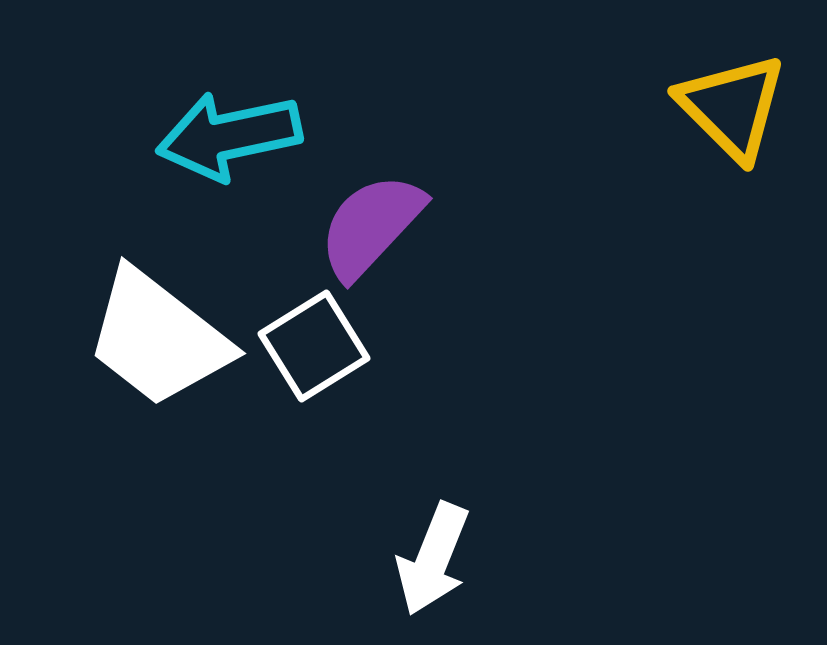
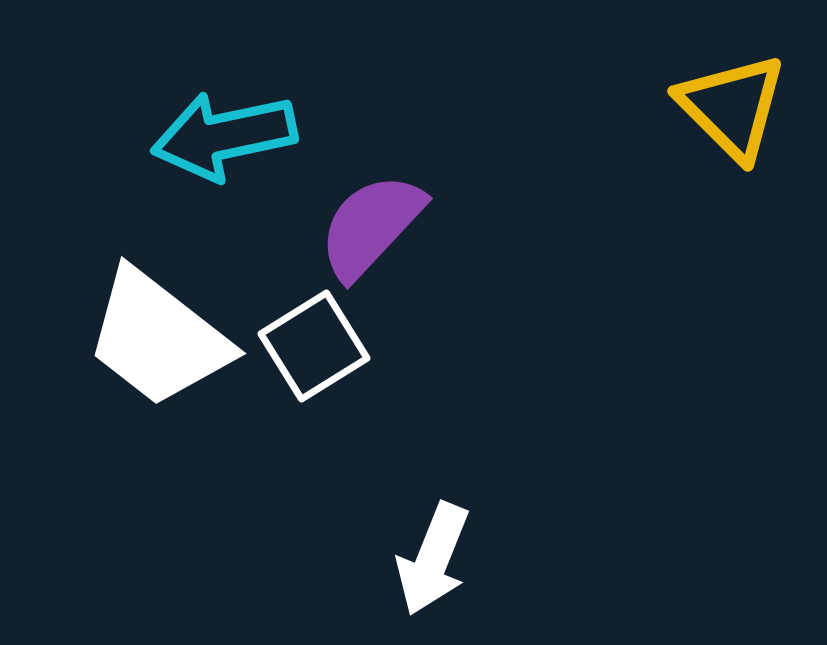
cyan arrow: moved 5 px left
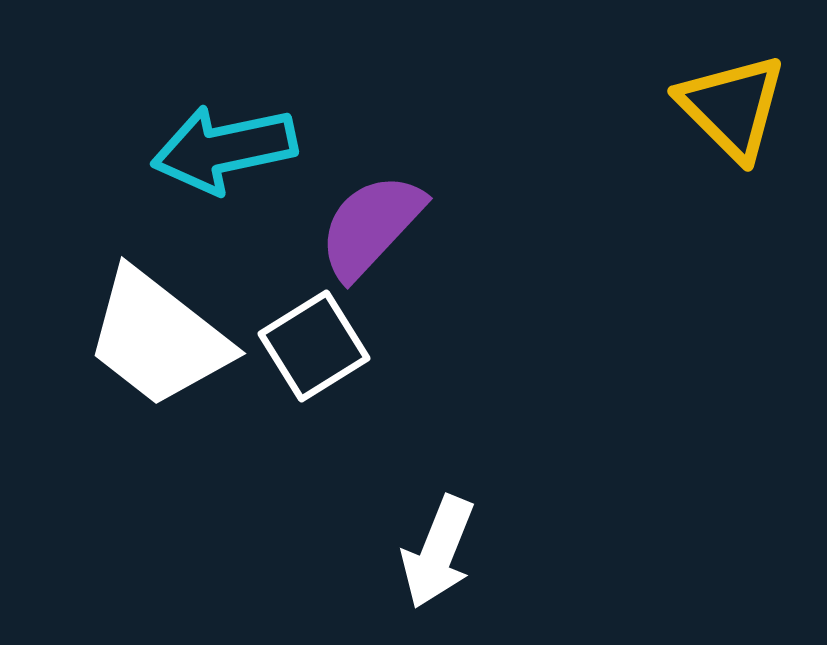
cyan arrow: moved 13 px down
white arrow: moved 5 px right, 7 px up
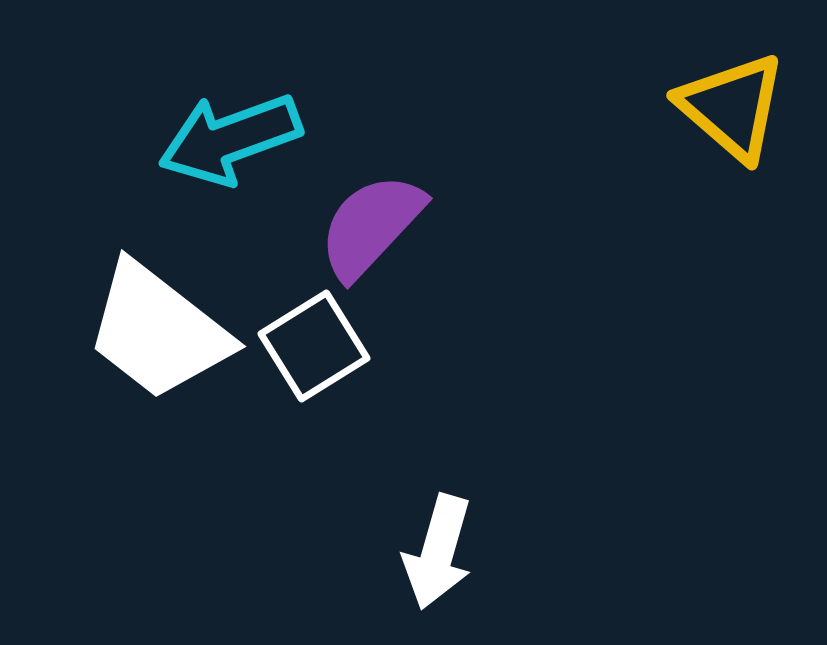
yellow triangle: rotated 4 degrees counterclockwise
cyan arrow: moved 6 px right, 10 px up; rotated 8 degrees counterclockwise
white trapezoid: moved 7 px up
white arrow: rotated 6 degrees counterclockwise
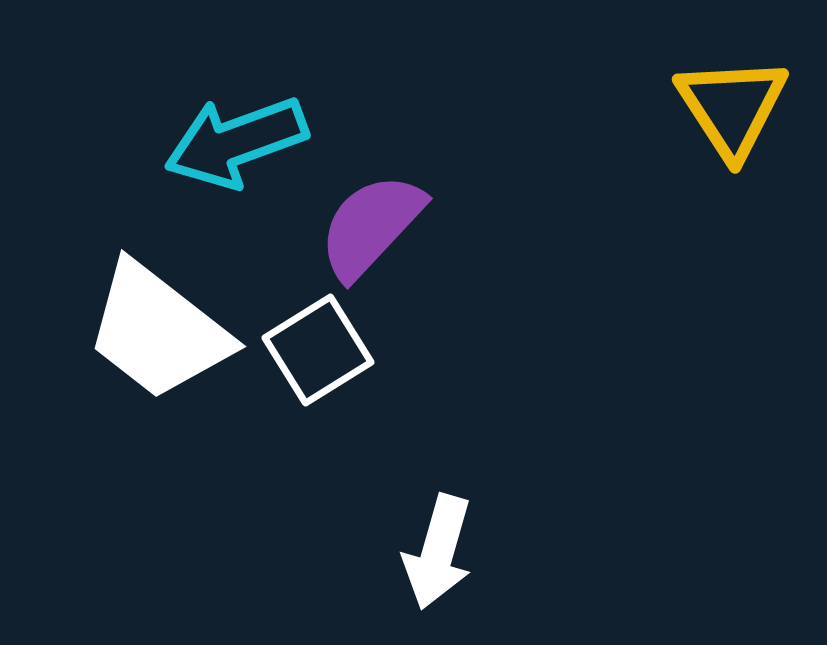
yellow triangle: rotated 16 degrees clockwise
cyan arrow: moved 6 px right, 3 px down
white square: moved 4 px right, 4 px down
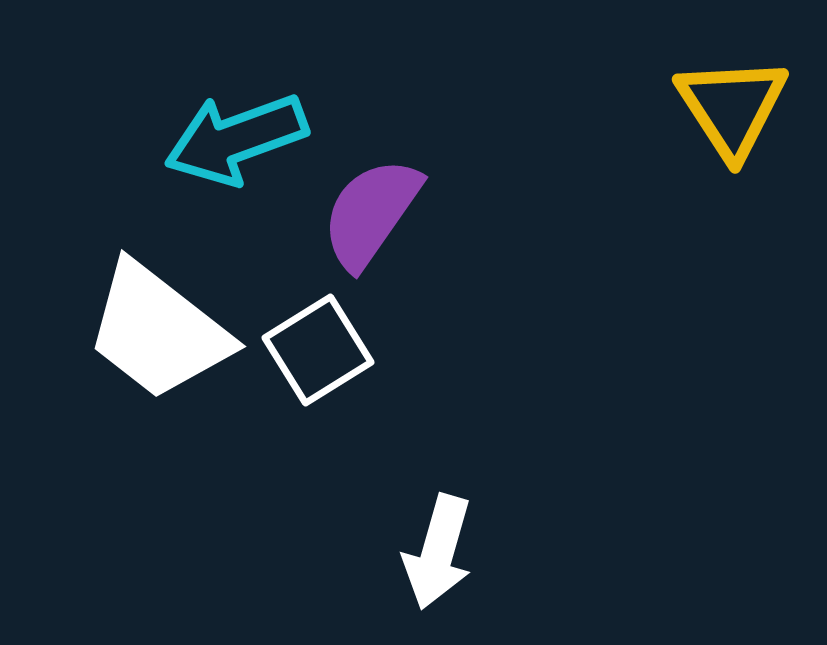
cyan arrow: moved 3 px up
purple semicircle: moved 13 px up; rotated 8 degrees counterclockwise
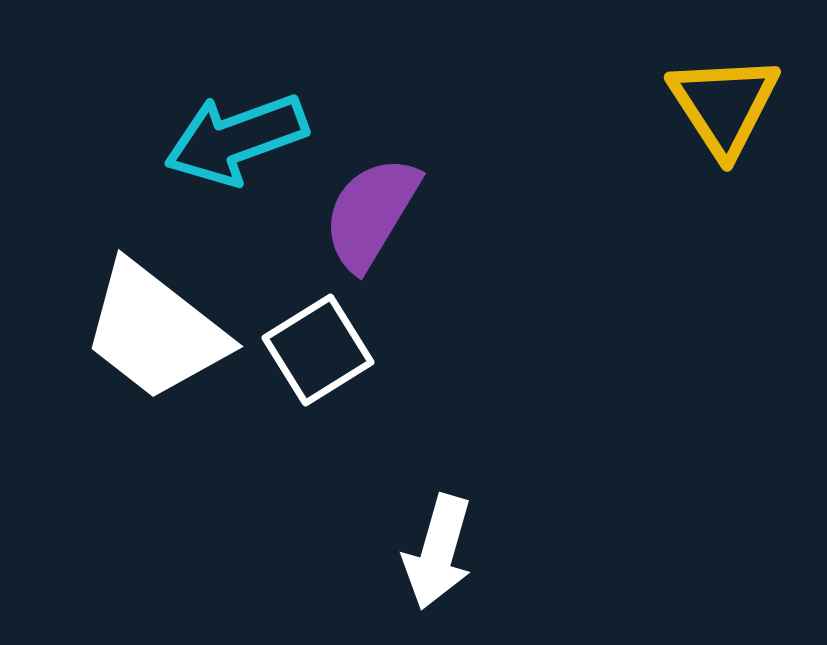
yellow triangle: moved 8 px left, 2 px up
purple semicircle: rotated 4 degrees counterclockwise
white trapezoid: moved 3 px left
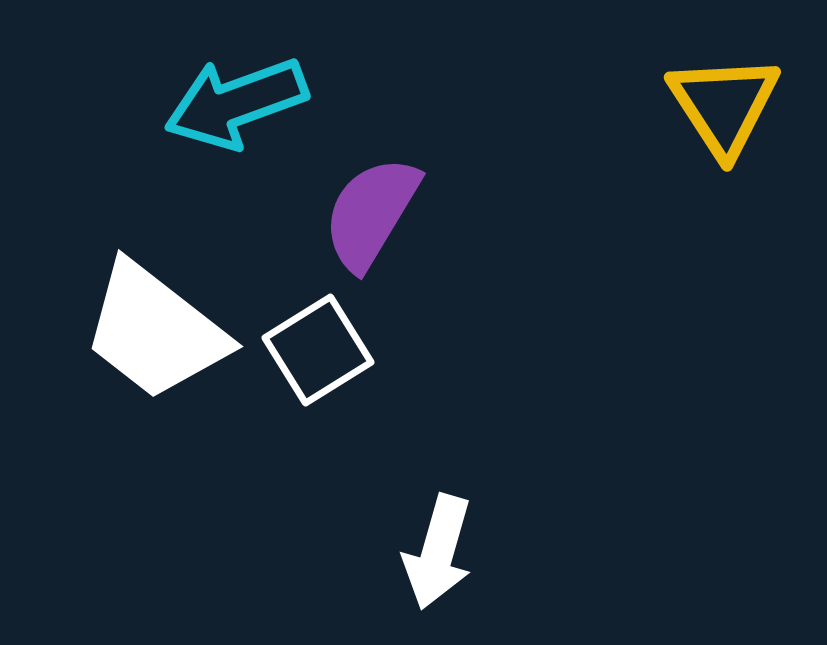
cyan arrow: moved 36 px up
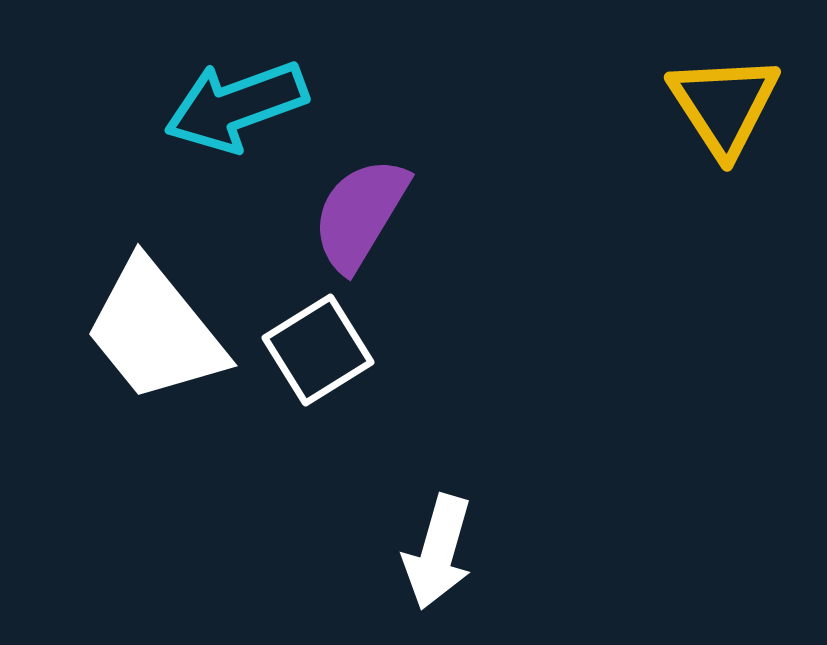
cyan arrow: moved 3 px down
purple semicircle: moved 11 px left, 1 px down
white trapezoid: rotated 13 degrees clockwise
